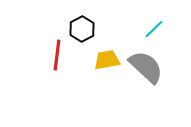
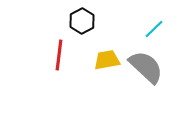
black hexagon: moved 8 px up
red line: moved 2 px right
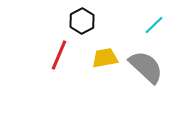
cyan line: moved 4 px up
red line: rotated 16 degrees clockwise
yellow trapezoid: moved 2 px left, 2 px up
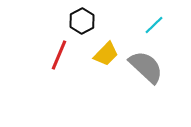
yellow trapezoid: moved 1 px right, 4 px up; rotated 144 degrees clockwise
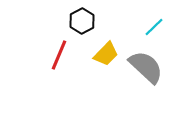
cyan line: moved 2 px down
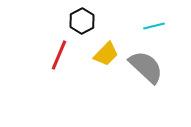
cyan line: moved 1 px up; rotated 30 degrees clockwise
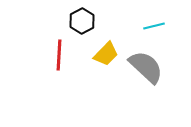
red line: rotated 20 degrees counterclockwise
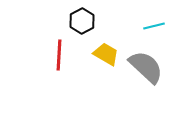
yellow trapezoid: rotated 104 degrees counterclockwise
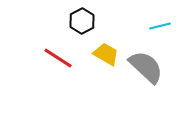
cyan line: moved 6 px right
red line: moved 1 px left, 3 px down; rotated 60 degrees counterclockwise
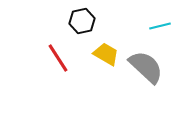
black hexagon: rotated 15 degrees clockwise
red line: rotated 24 degrees clockwise
